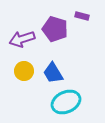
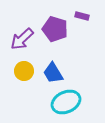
purple arrow: rotated 25 degrees counterclockwise
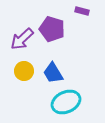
purple rectangle: moved 5 px up
purple pentagon: moved 3 px left
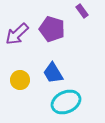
purple rectangle: rotated 40 degrees clockwise
purple arrow: moved 5 px left, 5 px up
yellow circle: moved 4 px left, 9 px down
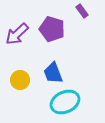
blue trapezoid: rotated 10 degrees clockwise
cyan ellipse: moved 1 px left
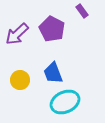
purple pentagon: rotated 10 degrees clockwise
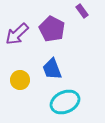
blue trapezoid: moved 1 px left, 4 px up
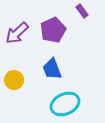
purple pentagon: moved 1 px right, 1 px down; rotated 20 degrees clockwise
purple arrow: moved 1 px up
yellow circle: moved 6 px left
cyan ellipse: moved 2 px down
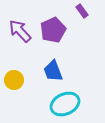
purple arrow: moved 3 px right, 2 px up; rotated 90 degrees clockwise
blue trapezoid: moved 1 px right, 2 px down
